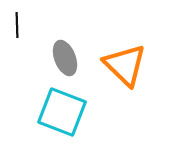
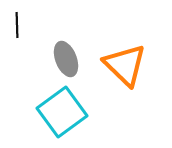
gray ellipse: moved 1 px right, 1 px down
cyan square: rotated 33 degrees clockwise
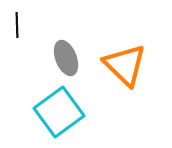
gray ellipse: moved 1 px up
cyan square: moved 3 px left
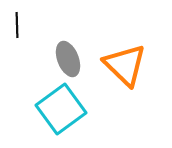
gray ellipse: moved 2 px right, 1 px down
cyan square: moved 2 px right, 3 px up
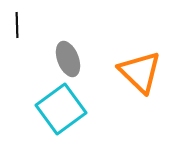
orange triangle: moved 15 px right, 7 px down
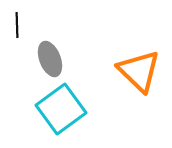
gray ellipse: moved 18 px left
orange triangle: moved 1 px left, 1 px up
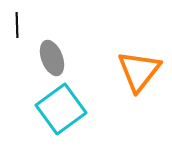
gray ellipse: moved 2 px right, 1 px up
orange triangle: rotated 24 degrees clockwise
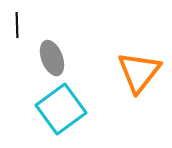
orange triangle: moved 1 px down
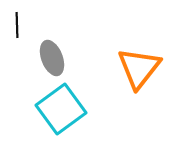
orange triangle: moved 4 px up
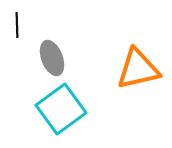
orange triangle: moved 1 px left, 1 px down; rotated 39 degrees clockwise
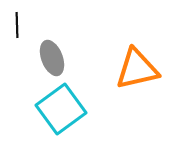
orange triangle: moved 1 px left
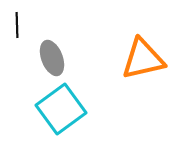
orange triangle: moved 6 px right, 10 px up
